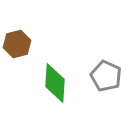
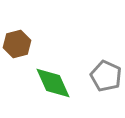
green diamond: moved 2 px left; rotated 27 degrees counterclockwise
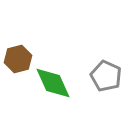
brown hexagon: moved 1 px right, 15 px down
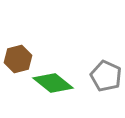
green diamond: rotated 27 degrees counterclockwise
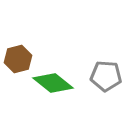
gray pentagon: rotated 20 degrees counterclockwise
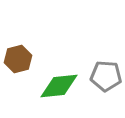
green diamond: moved 6 px right, 3 px down; rotated 45 degrees counterclockwise
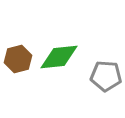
green diamond: moved 29 px up
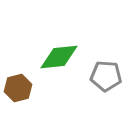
brown hexagon: moved 29 px down
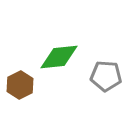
brown hexagon: moved 2 px right, 3 px up; rotated 12 degrees counterclockwise
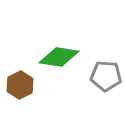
green diamond: rotated 15 degrees clockwise
